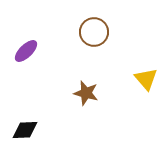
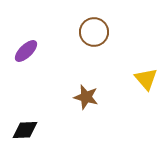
brown star: moved 4 px down
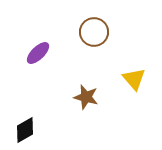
purple ellipse: moved 12 px right, 2 px down
yellow triangle: moved 12 px left
black diamond: rotated 28 degrees counterclockwise
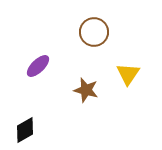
purple ellipse: moved 13 px down
yellow triangle: moved 6 px left, 5 px up; rotated 15 degrees clockwise
brown star: moved 7 px up
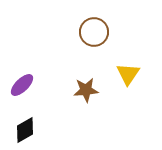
purple ellipse: moved 16 px left, 19 px down
brown star: rotated 20 degrees counterclockwise
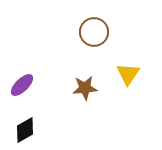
brown star: moved 1 px left, 2 px up
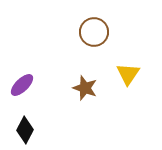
brown star: rotated 25 degrees clockwise
black diamond: rotated 32 degrees counterclockwise
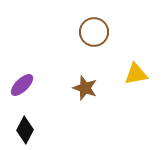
yellow triangle: moved 8 px right; rotated 45 degrees clockwise
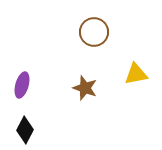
purple ellipse: rotated 30 degrees counterclockwise
